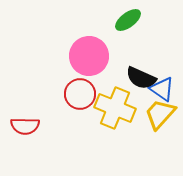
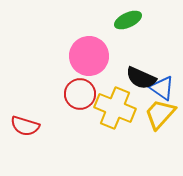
green ellipse: rotated 12 degrees clockwise
blue triangle: moved 1 px up
red semicircle: rotated 16 degrees clockwise
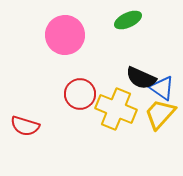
pink circle: moved 24 px left, 21 px up
yellow cross: moved 1 px right, 1 px down
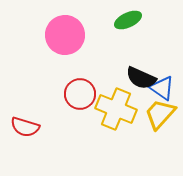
red semicircle: moved 1 px down
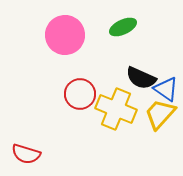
green ellipse: moved 5 px left, 7 px down
blue triangle: moved 4 px right, 1 px down
red semicircle: moved 1 px right, 27 px down
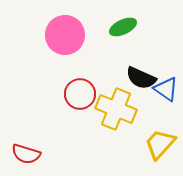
yellow trapezoid: moved 30 px down
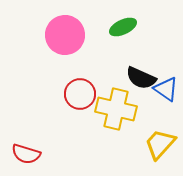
yellow cross: rotated 9 degrees counterclockwise
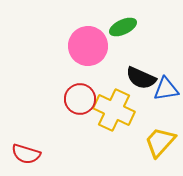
pink circle: moved 23 px right, 11 px down
blue triangle: rotated 44 degrees counterclockwise
red circle: moved 5 px down
yellow cross: moved 2 px left, 1 px down; rotated 12 degrees clockwise
yellow trapezoid: moved 2 px up
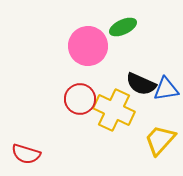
black semicircle: moved 6 px down
yellow trapezoid: moved 2 px up
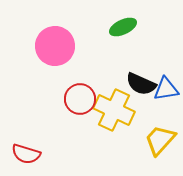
pink circle: moved 33 px left
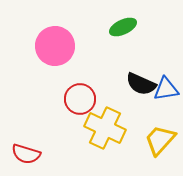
yellow cross: moved 9 px left, 18 px down
